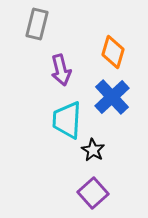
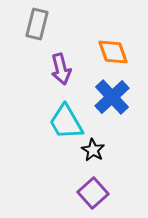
orange diamond: rotated 36 degrees counterclockwise
purple arrow: moved 1 px up
cyan trapezoid: moved 1 px left, 2 px down; rotated 33 degrees counterclockwise
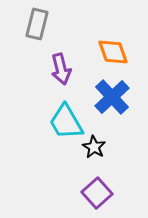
black star: moved 1 px right, 3 px up
purple square: moved 4 px right
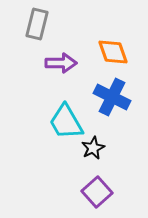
purple arrow: moved 6 px up; rotated 76 degrees counterclockwise
blue cross: rotated 21 degrees counterclockwise
black star: moved 1 px left, 1 px down; rotated 15 degrees clockwise
purple square: moved 1 px up
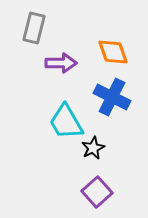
gray rectangle: moved 3 px left, 4 px down
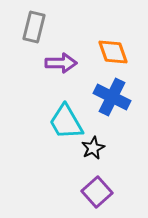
gray rectangle: moved 1 px up
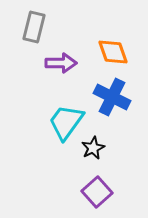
cyan trapezoid: rotated 66 degrees clockwise
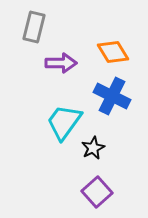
orange diamond: rotated 12 degrees counterclockwise
blue cross: moved 1 px up
cyan trapezoid: moved 2 px left
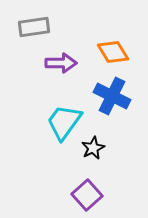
gray rectangle: rotated 68 degrees clockwise
purple square: moved 10 px left, 3 px down
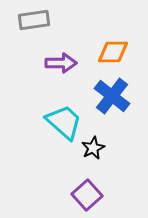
gray rectangle: moved 7 px up
orange diamond: rotated 60 degrees counterclockwise
blue cross: rotated 12 degrees clockwise
cyan trapezoid: rotated 96 degrees clockwise
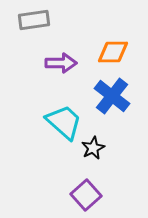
purple square: moved 1 px left
